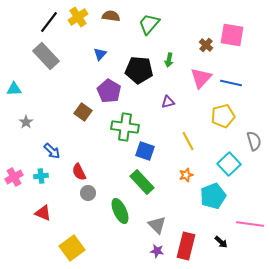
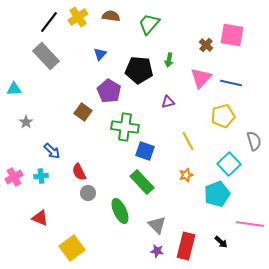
cyan pentagon: moved 4 px right, 2 px up
red triangle: moved 3 px left, 5 px down
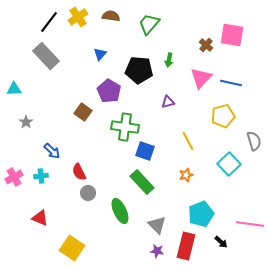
cyan pentagon: moved 16 px left, 20 px down
yellow square: rotated 20 degrees counterclockwise
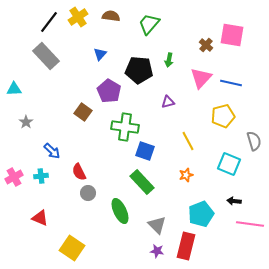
cyan square: rotated 25 degrees counterclockwise
black arrow: moved 13 px right, 41 px up; rotated 144 degrees clockwise
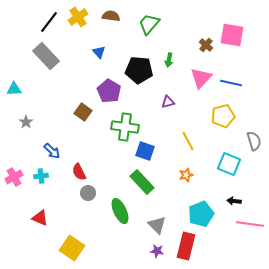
blue triangle: moved 1 px left, 2 px up; rotated 24 degrees counterclockwise
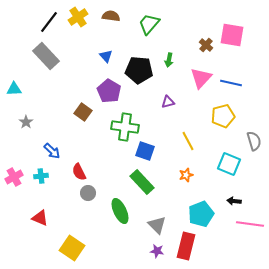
blue triangle: moved 7 px right, 4 px down
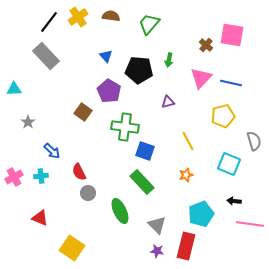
gray star: moved 2 px right
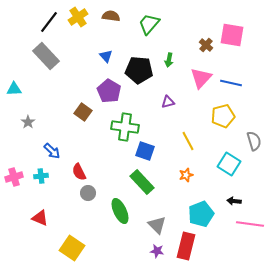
cyan square: rotated 10 degrees clockwise
pink cross: rotated 12 degrees clockwise
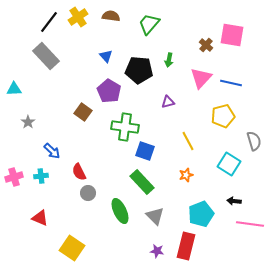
gray triangle: moved 2 px left, 9 px up
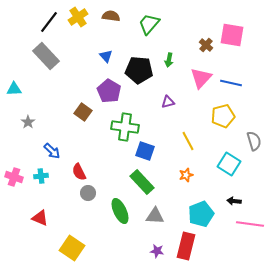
pink cross: rotated 36 degrees clockwise
gray triangle: rotated 42 degrees counterclockwise
